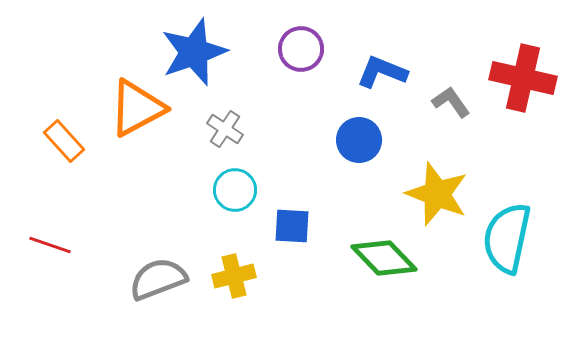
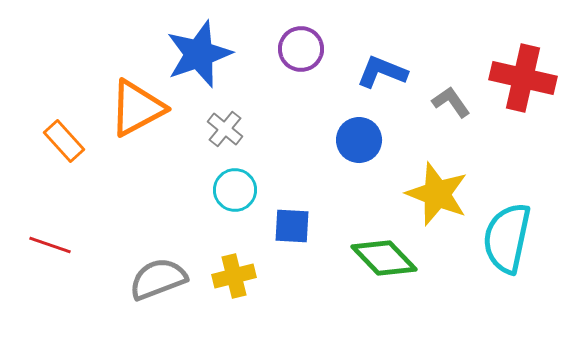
blue star: moved 5 px right, 2 px down
gray cross: rotated 6 degrees clockwise
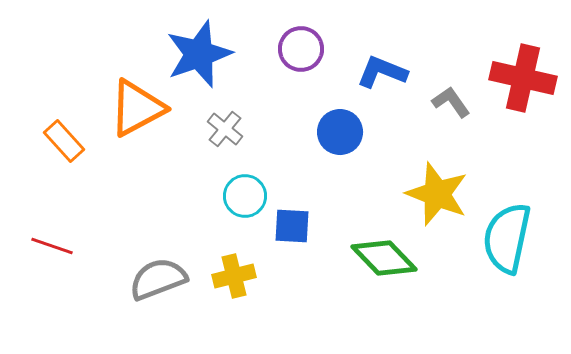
blue circle: moved 19 px left, 8 px up
cyan circle: moved 10 px right, 6 px down
red line: moved 2 px right, 1 px down
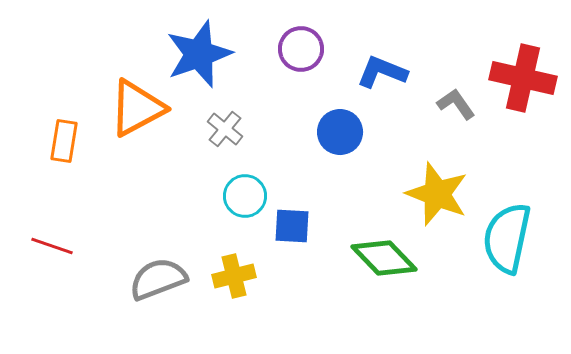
gray L-shape: moved 5 px right, 2 px down
orange rectangle: rotated 51 degrees clockwise
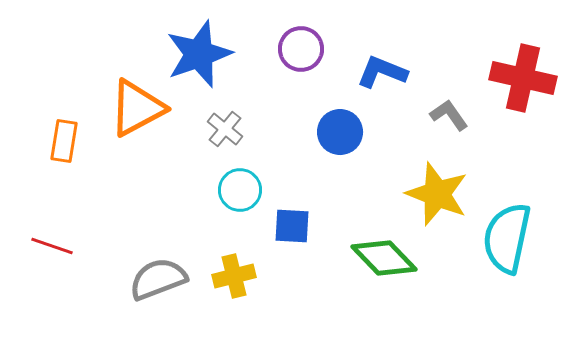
gray L-shape: moved 7 px left, 11 px down
cyan circle: moved 5 px left, 6 px up
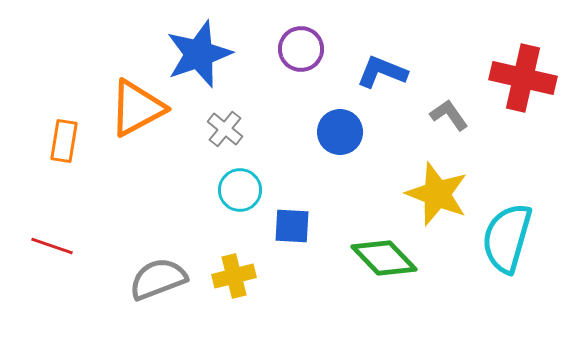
cyan semicircle: rotated 4 degrees clockwise
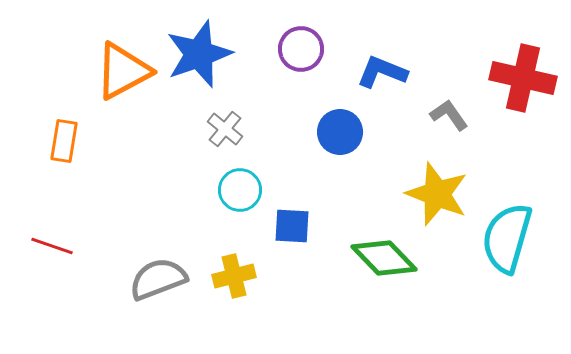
orange triangle: moved 14 px left, 37 px up
